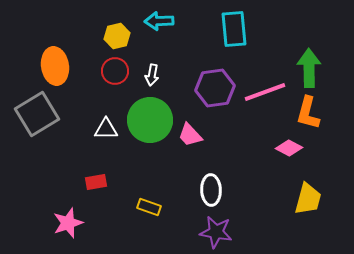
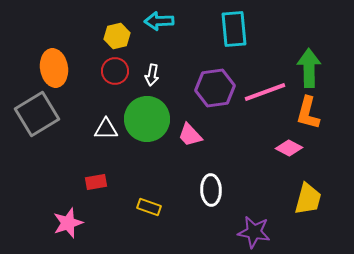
orange ellipse: moved 1 px left, 2 px down
green circle: moved 3 px left, 1 px up
purple star: moved 38 px right
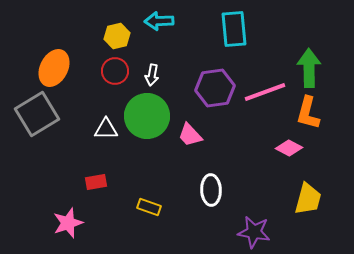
orange ellipse: rotated 36 degrees clockwise
green circle: moved 3 px up
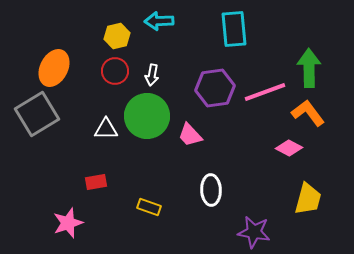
orange L-shape: rotated 128 degrees clockwise
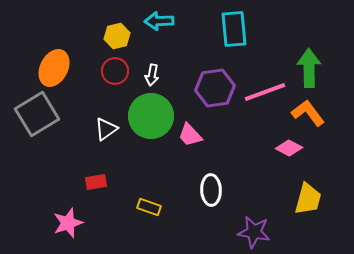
green circle: moved 4 px right
white triangle: rotated 35 degrees counterclockwise
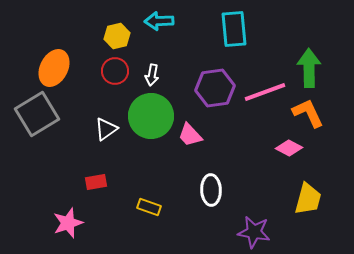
orange L-shape: rotated 12 degrees clockwise
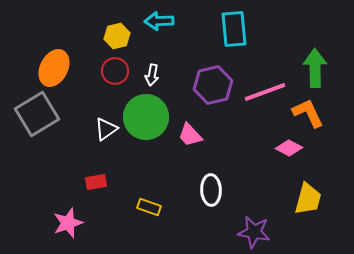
green arrow: moved 6 px right
purple hexagon: moved 2 px left, 3 px up; rotated 6 degrees counterclockwise
green circle: moved 5 px left, 1 px down
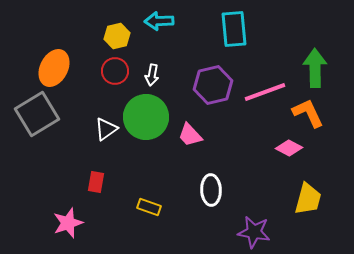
red rectangle: rotated 70 degrees counterclockwise
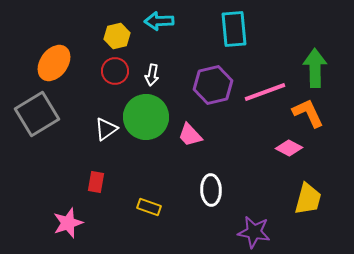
orange ellipse: moved 5 px up; rotated 9 degrees clockwise
